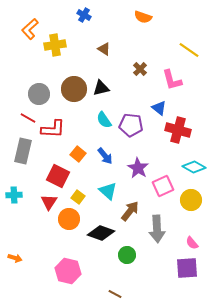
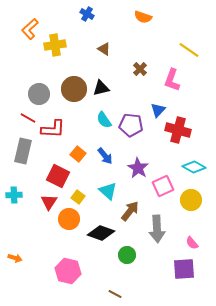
blue cross: moved 3 px right, 1 px up
pink L-shape: rotated 35 degrees clockwise
blue triangle: moved 1 px left, 2 px down; rotated 35 degrees clockwise
purple square: moved 3 px left, 1 px down
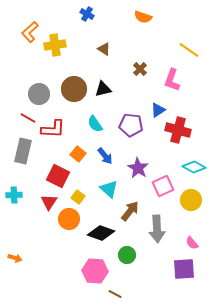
orange L-shape: moved 3 px down
black triangle: moved 2 px right, 1 px down
blue triangle: rotated 14 degrees clockwise
cyan semicircle: moved 9 px left, 4 px down
cyan triangle: moved 1 px right, 2 px up
pink hexagon: moved 27 px right; rotated 10 degrees counterclockwise
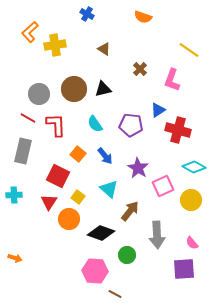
red L-shape: moved 3 px right, 4 px up; rotated 95 degrees counterclockwise
gray arrow: moved 6 px down
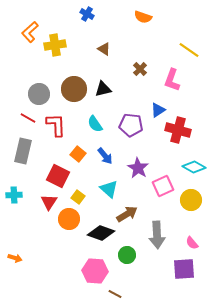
brown arrow: moved 3 px left, 3 px down; rotated 20 degrees clockwise
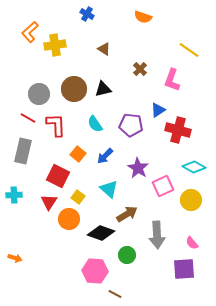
blue arrow: rotated 84 degrees clockwise
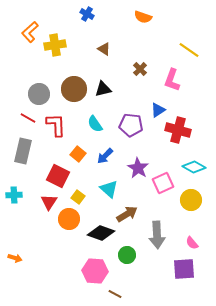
pink square: moved 3 px up
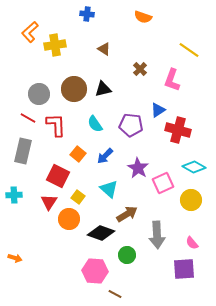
blue cross: rotated 24 degrees counterclockwise
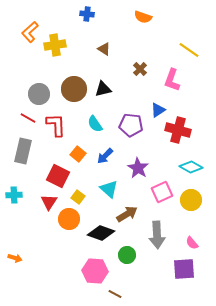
cyan diamond: moved 3 px left
pink square: moved 1 px left, 9 px down
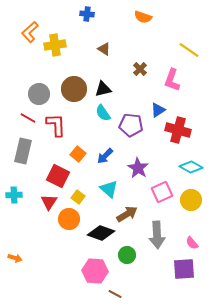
cyan semicircle: moved 8 px right, 11 px up
